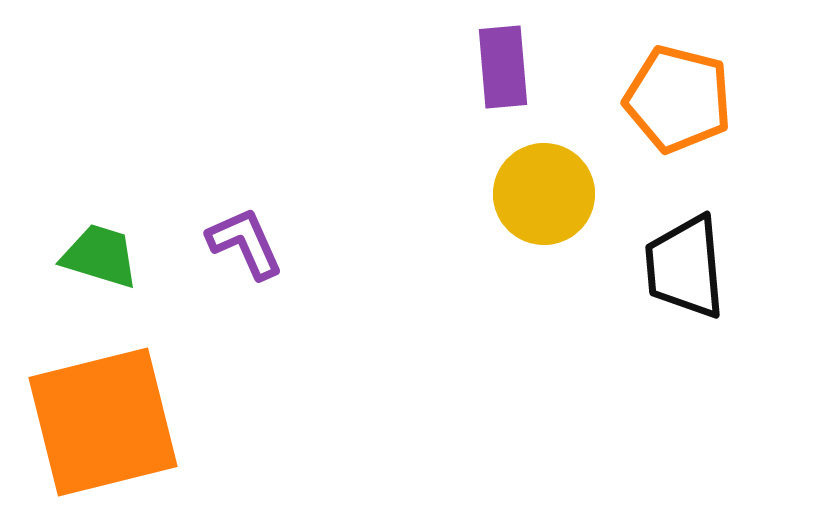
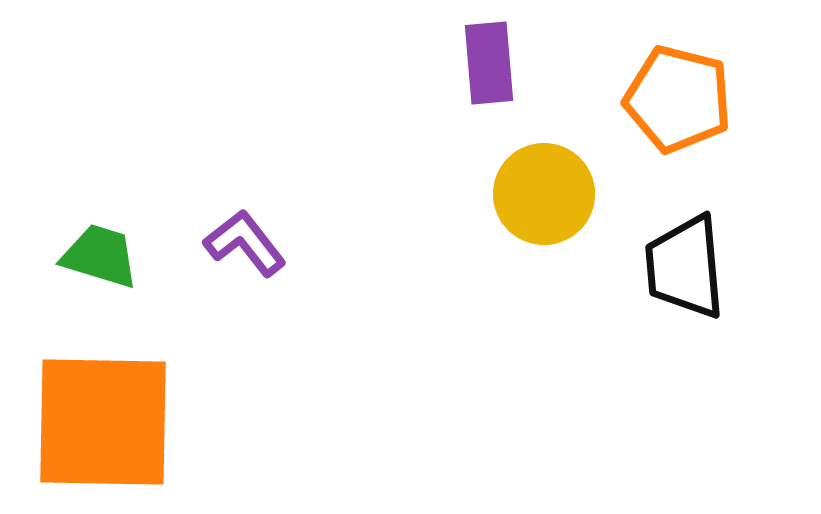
purple rectangle: moved 14 px left, 4 px up
purple L-shape: rotated 14 degrees counterclockwise
orange square: rotated 15 degrees clockwise
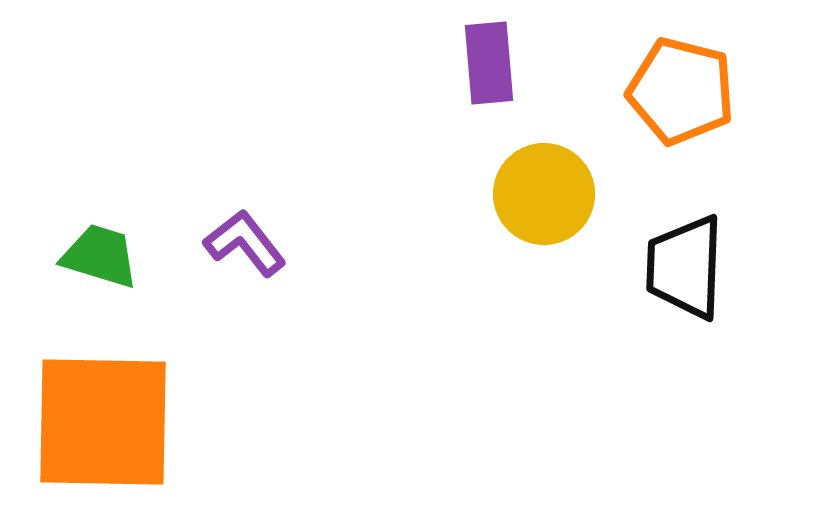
orange pentagon: moved 3 px right, 8 px up
black trapezoid: rotated 7 degrees clockwise
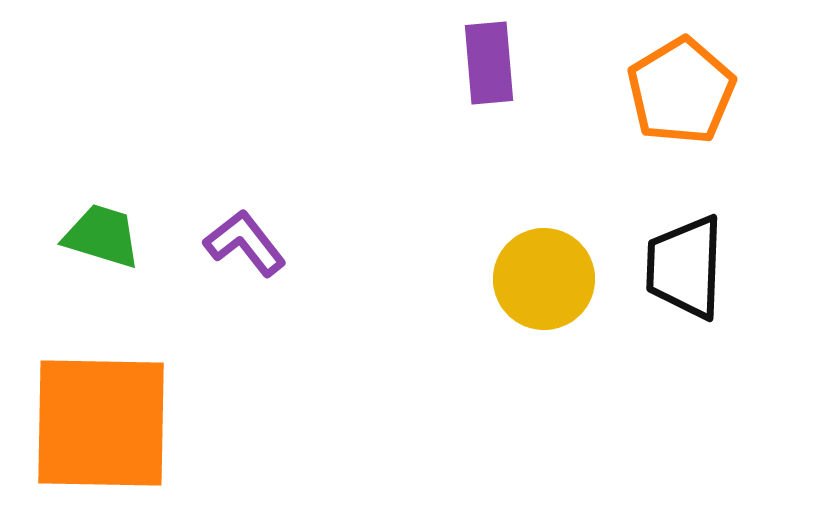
orange pentagon: rotated 27 degrees clockwise
yellow circle: moved 85 px down
green trapezoid: moved 2 px right, 20 px up
orange square: moved 2 px left, 1 px down
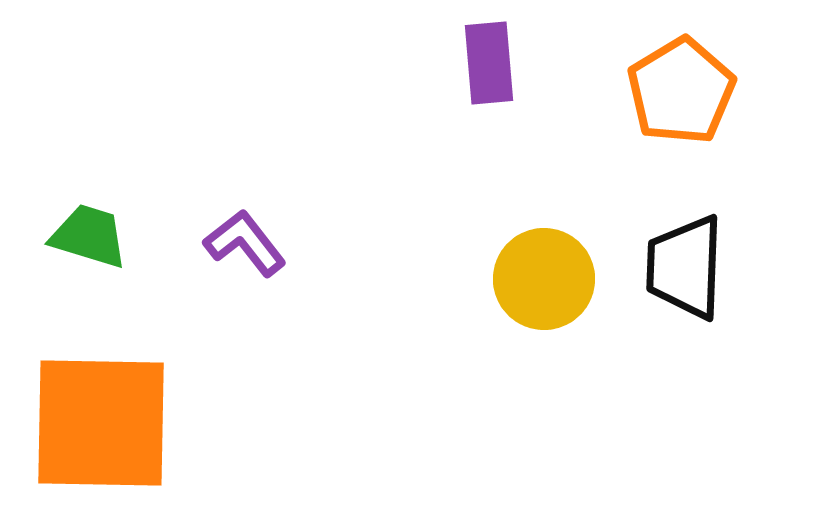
green trapezoid: moved 13 px left
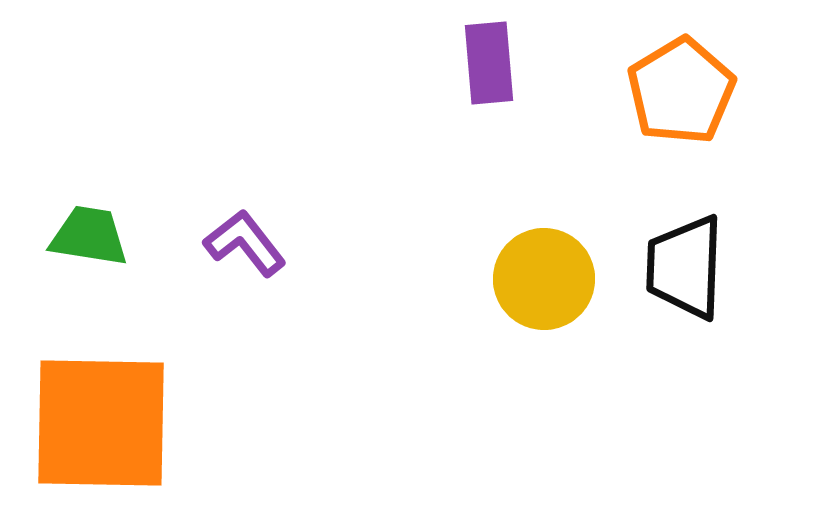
green trapezoid: rotated 8 degrees counterclockwise
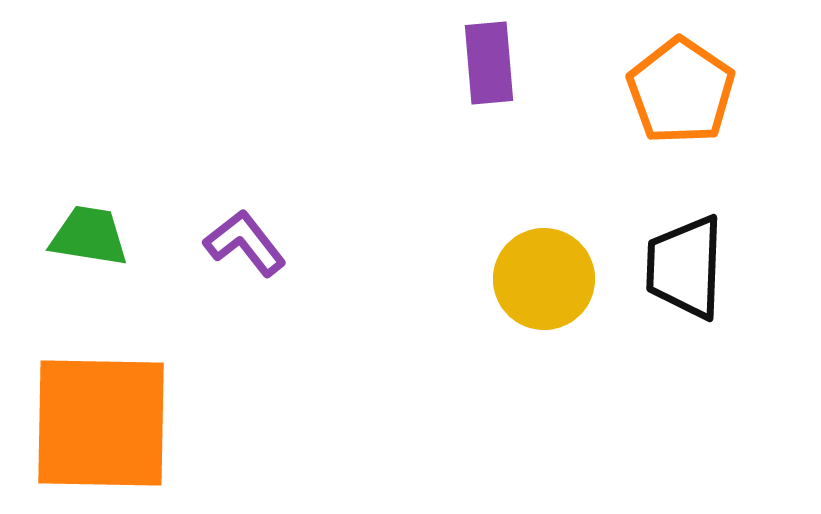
orange pentagon: rotated 7 degrees counterclockwise
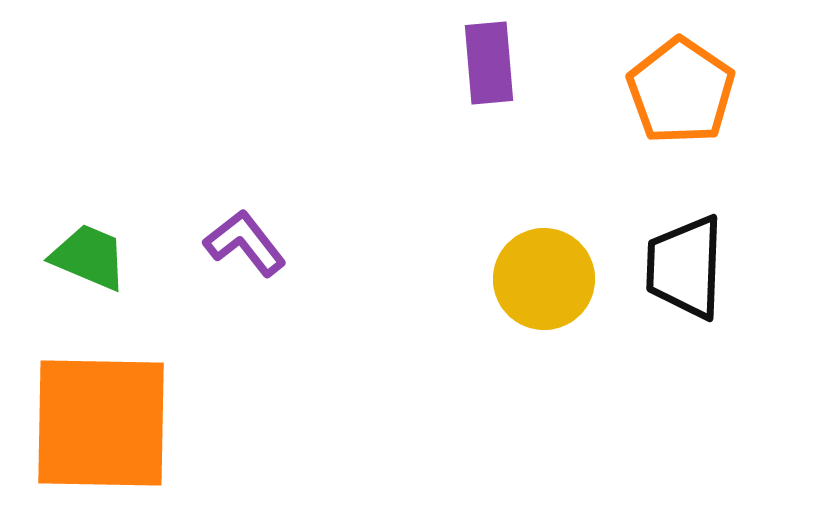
green trapezoid: moved 21 px down; rotated 14 degrees clockwise
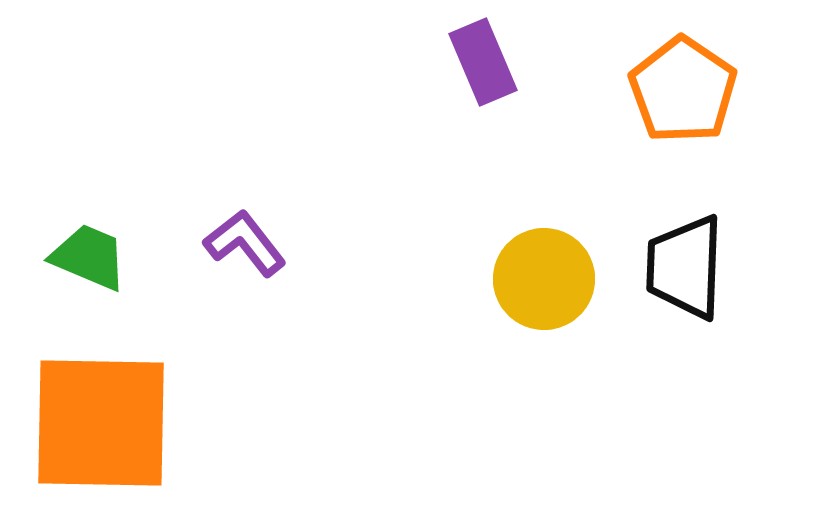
purple rectangle: moved 6 px left, 1 px up; rotated 18 degrees counterclockwise
orange pentagon: moved 2 px right, 1 px up
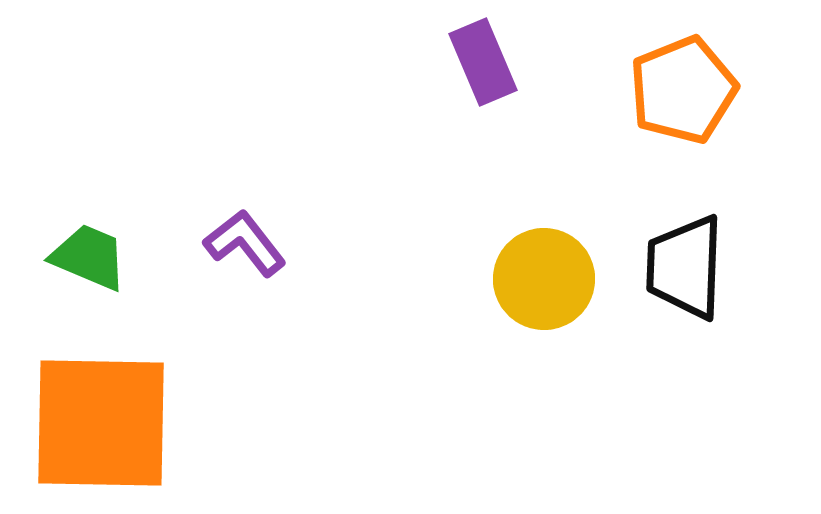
orange pentagon: rotated 16 degrees clockwise
